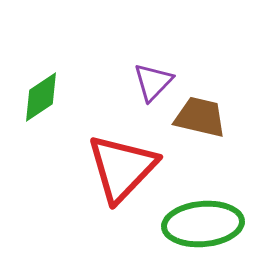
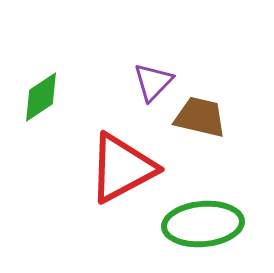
red triangle: rotated 18 degrees clockwise
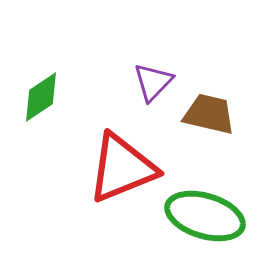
brown trapezoid: moved 9 px right, 3 px up
red triangle: rotated 6 degrees clockwise
green ellipse: moved 2 px right, 8 px up; rotated 22 degrees clockwise
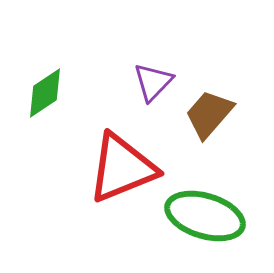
green diamond: moved 4 px right, 4 px up
brown trapezoid: rotated 62 degrees counterclockwise
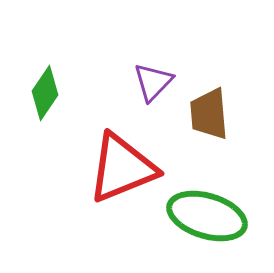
green diamond: rotated 22 degrees counterclockwise
brown trapezoid: rotated 46 degrees counterclockwise
green ellipse: moved 2 px right
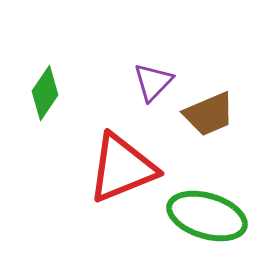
brown trapezoid: rotated 108 degrees counterclockwise
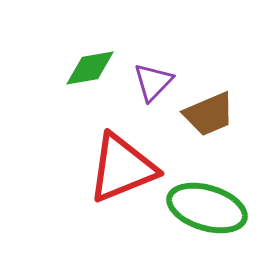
green diamond: moved 45 px right, 25 px up; rotated 46 degrees clockwise
green ellipse: moved 8 px up
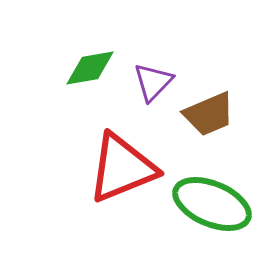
green ellipse: moved 5 px right, 4 px up; rotated 6 degrees clockwise
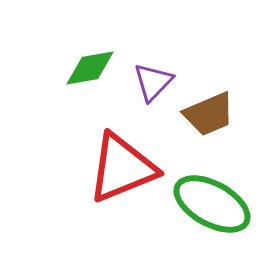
green ellipse: rotated 6 degrees clockwise
